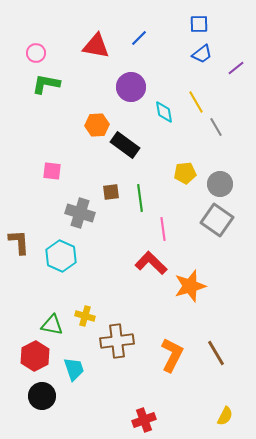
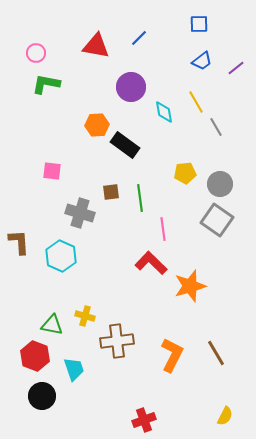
blue trapezoid: moved 7 px down
red hexagon: rotated 12 degrees counterclockwise
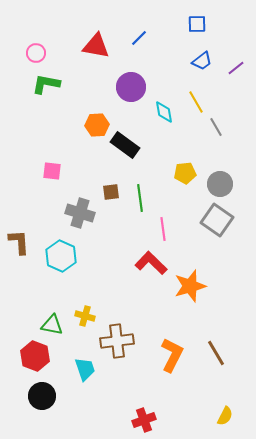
blue square: moved 2 px left
cyan trapezoid: moved 11 px right
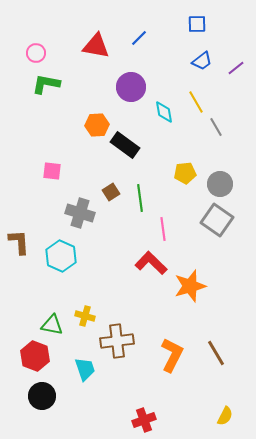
brown square: rotated 24 degrees counterclockwise
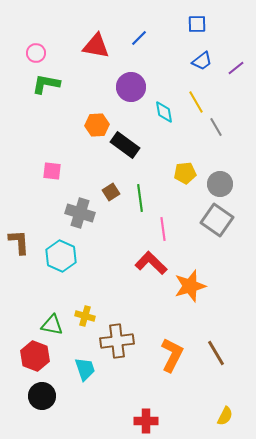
red cross: moved 2 px right, 1 px down; rotated 20 degrees clockwise
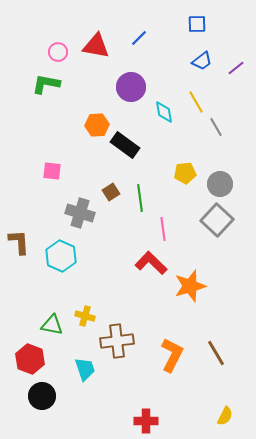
pink circle: moved 22 px right, 1 px up
gray square: rotated 8 degrees clockwise
red hexagon: moved 5 px left, 3 px down
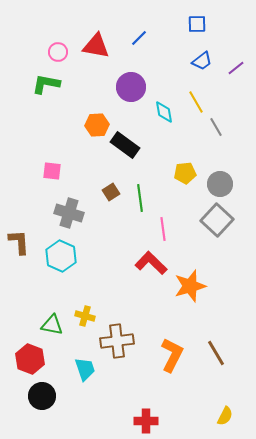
gray cross: moved 11 px left
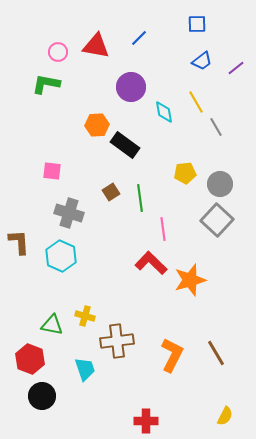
orange star: moved 6 px up
